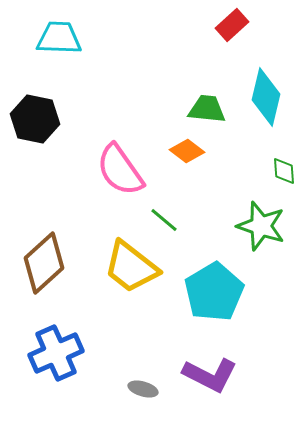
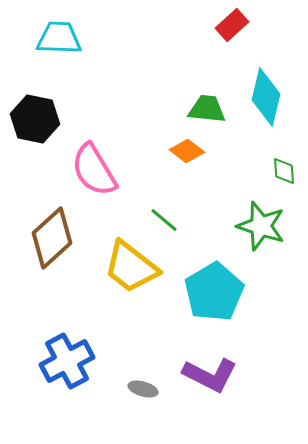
pink semicircle: moved 26 px left; rotated 4 degrees clockwise
brown diamond: moved 8 px right, 25 px up
blue cross: moved 11 px right, 8 px down; rotated 4 degrees counterclockwise
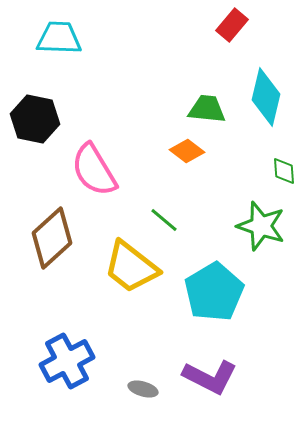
red rectangle: rotated 8 degrees counterclockwise
purple L-shape: moved 2 px down
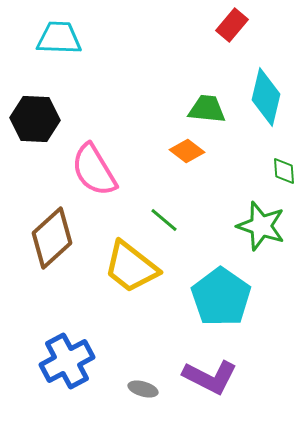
black hexagon: rotated 9 degrees counterclockwise
cyan pentagon: moved 7 px right, 5 px down; rotated 6 degrees counterclockwise
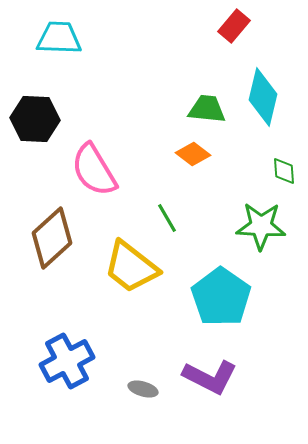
red rectangle: moved 2 px right, 1 px down
cyan diamond: moved 3 px left
orange diamond: moved 6 px right, 3 px down
green line: moved 3 px right, 2 px up; rotated 20 degrees clockwise
green star: rotated 15 degrees counterclockwise
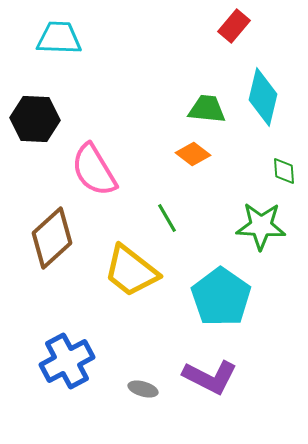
yellow trapezoid: moved 4 px down
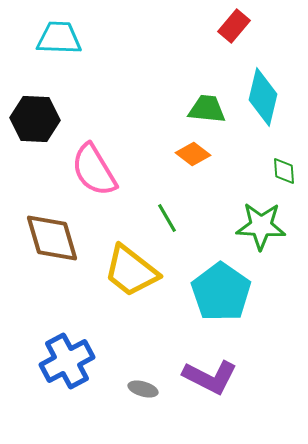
brown diamond: rotated 64 degrees counterclockwise
cyan pentagon: moved 5 px up
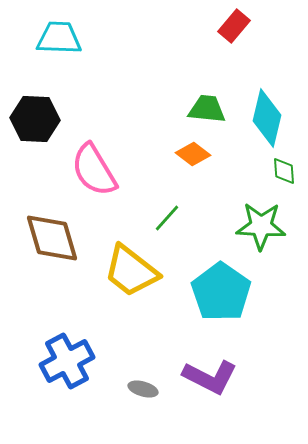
cyan diamond: moved 4 px right, 21 px down
green line: rotated 72 degrees clockwise
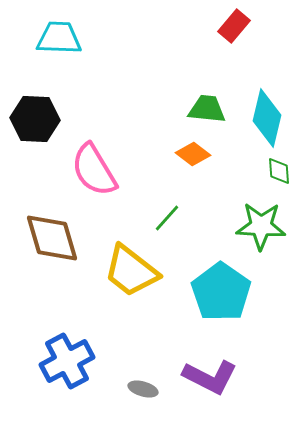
green diamond: moved 5 px left
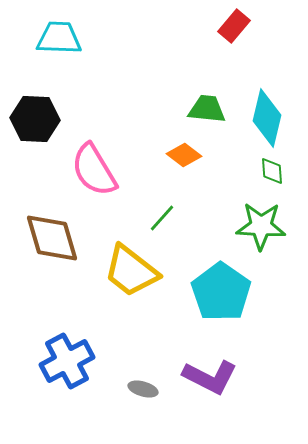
orange diamond: moved 9 px left, 1 px down
green diamond: moved 7 px left
green line: moved 5 px left
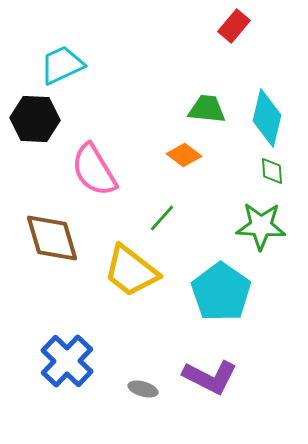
cyan trapezoid: moved 3 px right, 27 px down; rotated 27 degrees counterclockwise
blue cross: rotated 18 degrees counterclockwise
